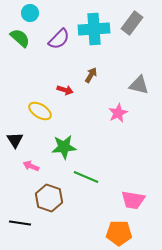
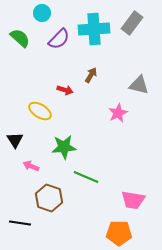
cyan circle: moved 12 px right
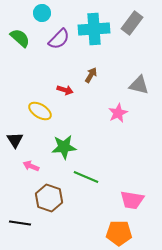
pink trapezoid: moved 1 px left
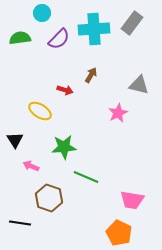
green semicircle: rotated 50 degrees counterclockwise
orange pentagon: rotated 25 degrees clockwise
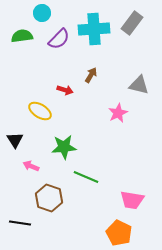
green semicircle: moved 2 px right, 2 px up
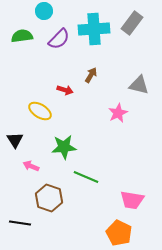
cyan circle: moved 2 px right, 2 px up
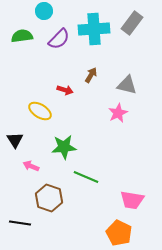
gray triangle: moved 12 px left
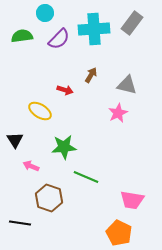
cyan circle: moved 1 px right, 2 px down
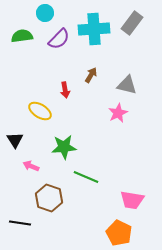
red arrow: rotated 63 degrees clockwise
